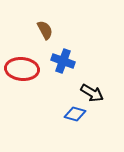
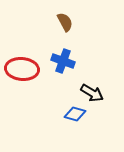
brown semicircle: moved 20 px right, 8 px up
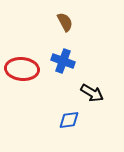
blue diamond: moved 6 px left, 6 px down; rotated 25 degrees counterclockwise
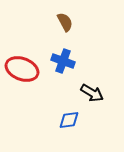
red ellipse: rotated 16 degrees clockwise
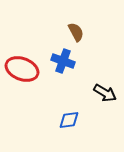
brown semicircle: moved 11 px right, 10 px down
black arrow: moved 13 px right
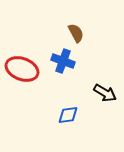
brown semicircle: moved 1 px down
blue diamond: moved 1 px left, 5 px up
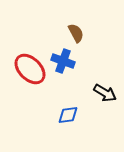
red ellipse: moved 8 px right; rotated 24 degrees clockwise
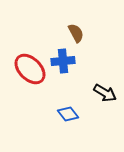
blue cross: rotated 25 degrees counterclockwise
blue diamond: moved 1 px up; rotated 60 degrees clockwise
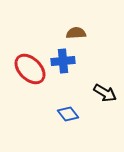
brown semicircle: rotated 66 degrees counterclockwise
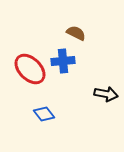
brown semicircle: rotated 30 degrees clockwise
black arrow: moved 1 px right, 1 px down; rotated 20 degrees counterclockwise
blue diamond: moved 24 px left
